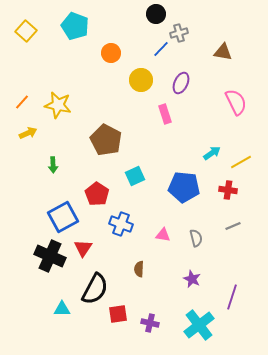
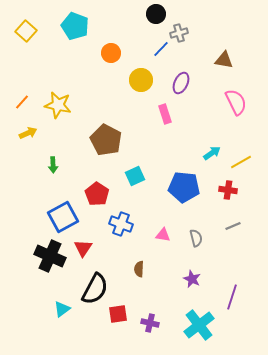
brown triangle: moved 1 px right, 8 px down
cyan triangle: rotated 36 degrees counterclockwise
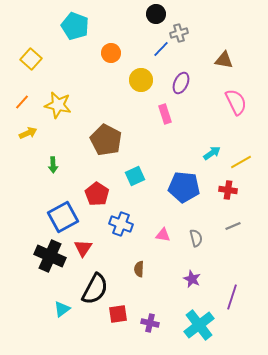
yellow square: moved 5 px right, 28 px down
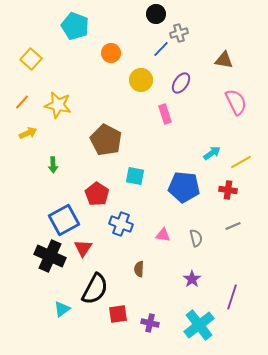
purple ellipse: rotated 10 degrees clockwise
cyan square: rotated 36 degrees clockwise
blue square: moved 1 px right, 3 px down
purple star: rotated 12 degrees clockwise
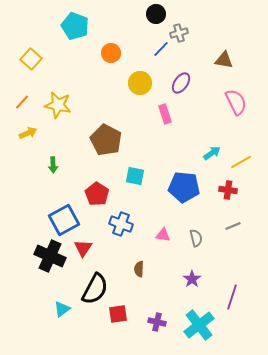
yellow circle: moved 1 px left, 3 px down
purple cross: moved 7 px right, 1 px up
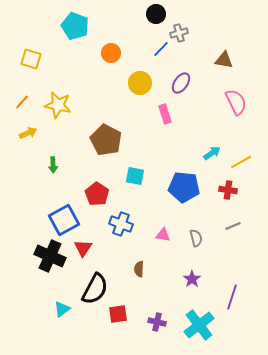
yellow square: rotated 25 degrees counterclockwise
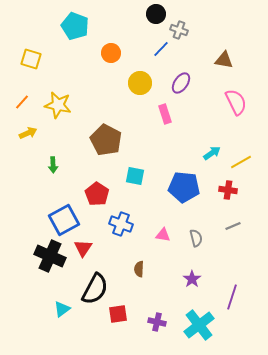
gray cross: moved 3 px up; rotated 36 degrees clockwise
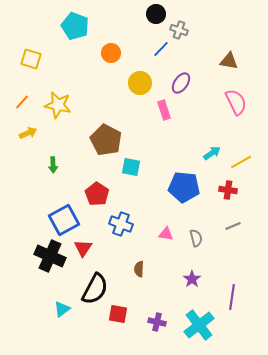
brown triangle: moved 5 px right, 1 px down
pink rectangle: moved 1 px left, 4 px up
cyan square: moved 4 px left, 9 px up
pink triangle: moved 3 px right, 1 px up
purple line: rotated 10 degrees counterclockwise
red square: rotated 18 degrees clockwise
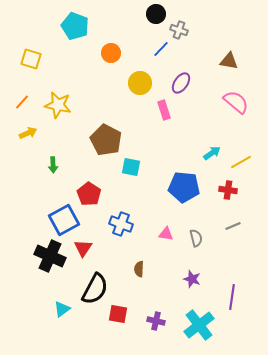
pink semicircle: rotated 24 degrees counterclockwise
red pentagon: moved 8 px left
purple star: rotated 18 degrees counterclockwise
purple cross: moved 1 px left, 1 px up
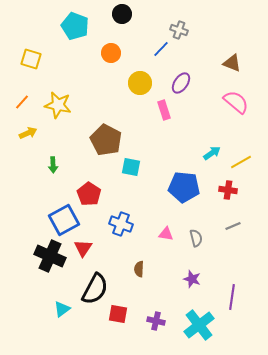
black circle: moved 34 px left
brown triangle: moved 3 px right, 2 px down; rotated 12 degrees clockwise
